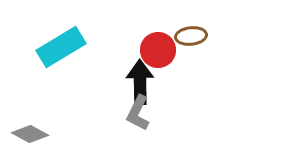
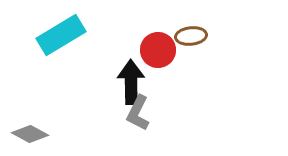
cyan rectangle: moved 12 px up
black arrow: moved 9 px left
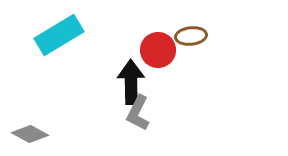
cyan rectangle: moved 2 px left
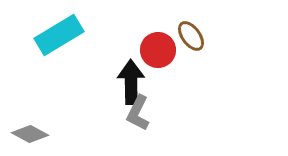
brown ellipse: rotated 60 degrees clockwise
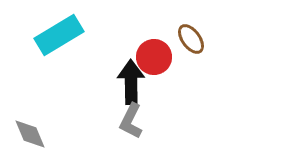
brown ellipse: moved 3 px down
red circle: moved 4 px left, 7 px down
gray L-shape: moved 7 px left, 8 px down
gray diamond: rotated 39 degrees clockwise
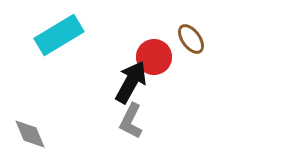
black arrow: rotated 30 degrees clockwise
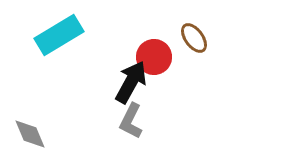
brown ellipse: moved 3 px right, 1 px up
